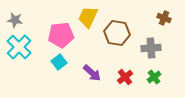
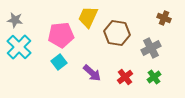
gray cross: rotated 24 degrees counterclockwise
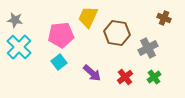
gray cross: moved 3 px left
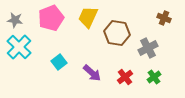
pink pentagon: moved 10 px left, 17 px up; rotated 15 degrees counterclockwise
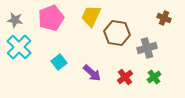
yellow trapezoid: moved 3 px right, 1 px up
gray cross: moved 1 px left; rotated 12 degrees clockwise
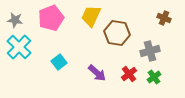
gray cross: moved 3 px right, 3 px down
purple arrow: moved 5 px right
red cross: moved 4 px right, 3 px up
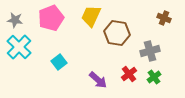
purple arrow: moved 1 px right, 7 px down
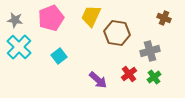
cyan square: moved 6 px up
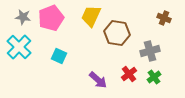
gray star: moved 8 px right, 3 px up
cyan square: rotated 28 degrees counterclockwise
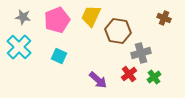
pink pentagon: moved 6 px right, 2 px down
brown hexagon: moved 1 px right, 2 px up
gray cross: moved 9 px left, 2 px down
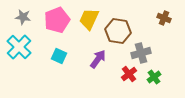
yellow trapezoid: moved 2 px left, 3 px down
purple arrow: moved 21 px up; rotated 96 degrees counterclockwise
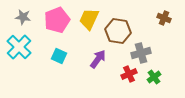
red cross: rotated 14 degrees clockwise
